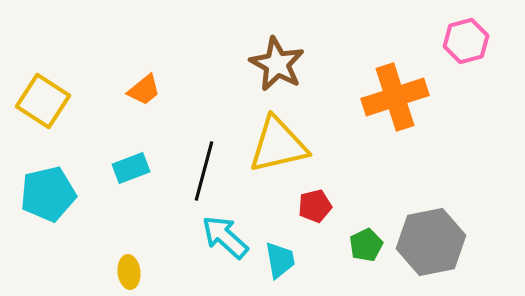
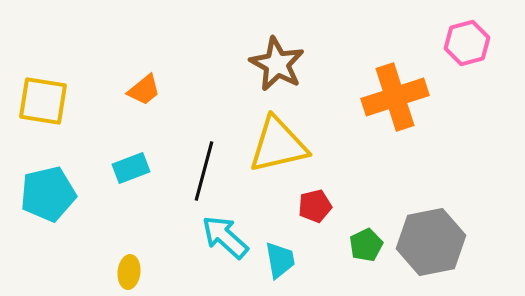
pink hexagon: moved 1 px right, 2 px down
yellow square: rotated 24 degrees counterclockwise
yellow ellipse: rotated 12 degrees clockwise
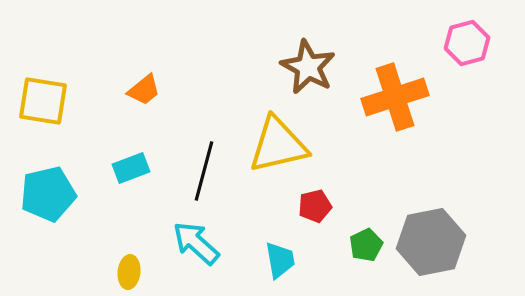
brown star: moved 31 px right, 3 px down
cyan arrow: moved 29 px left, 6 px down
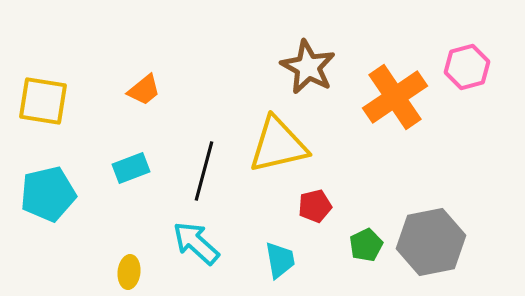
pink hexagon: moved 24 px down
orange cross: rotated 16 degrees counterclockwise
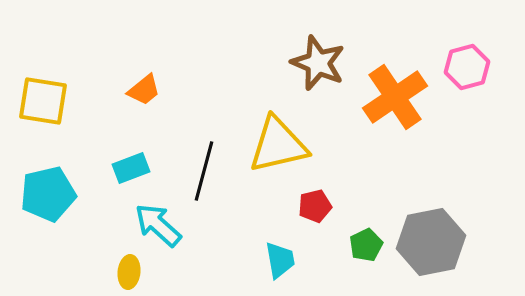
brown star: moved 10 px right, 4 px up; rotated 6 degrees counterclockwise
cyan arrow: moved 38 px left, 18 px up
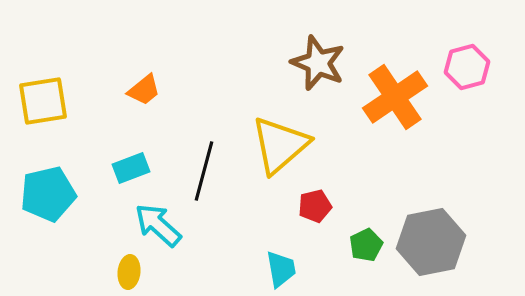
yellow square: rotated 18 degrees counterclockwise
yellow triangle: moved 2 px right; rotated 28 degrees counterclockwise
cyan trapezoid: moved 1 px right, 9 px down
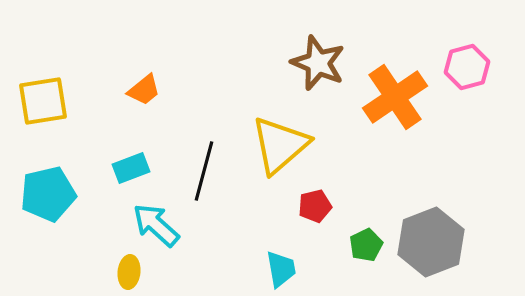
cyan arrow: moved 2 px left
gray hexagon: rotated 10 degrees counterclockwise
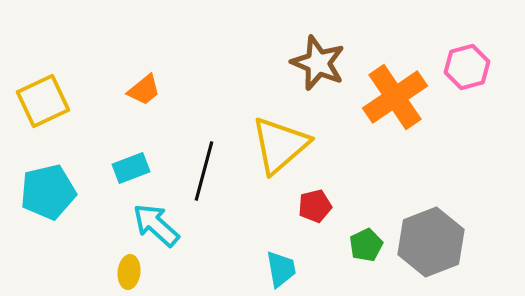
yellow square: rotated 16 degrees counterclockwise
cyan pentagon: moved 2 px up
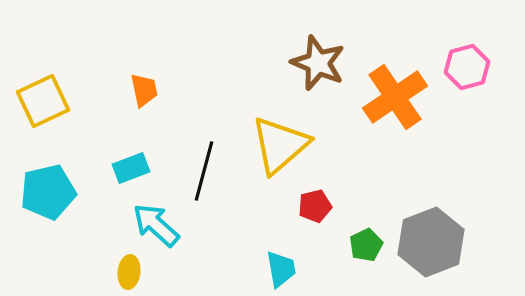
orange trapezoid: rotated 63 degrees counterclockwise
